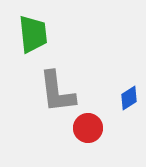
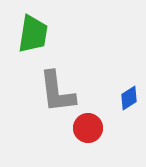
green trapezoid: rotated 15 degrees clockwise
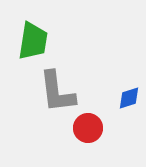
green trapezoid: moved 7 px down
blue diamond: rotated 15 degrees clockwise
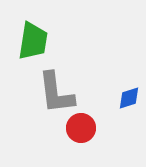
gray L-shape: moved 1 px left, 1 px down
red circle: moved 7 px left
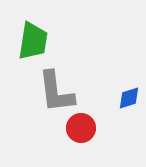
gray L-shape: moved 1 px up
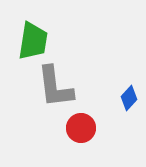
gray L-shape: moved 1 px left, 5 px up
blue diamond: rotated 30 degrees counterclockwise
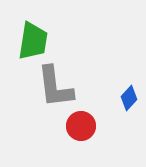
red circle: moved 2 px up
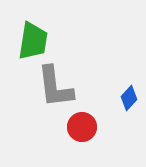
red circle: moved 1 px right, 1 px down
